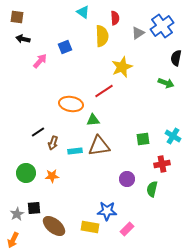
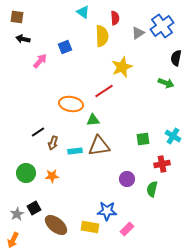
black square: rotated 24 degrees counterclockwise
brown ellipse: moved 2 px right, 1 px up
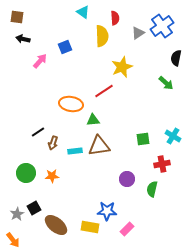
green arrow: rotated 21 degrees clockwise
orange arrow: rotated 63 degrees counterclockwise
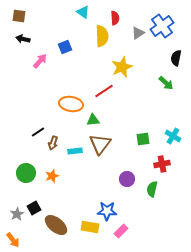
brown square: moved 2 px right, 1 px up
brown triangle: moved 1 px right, 2 px up; rotated 45 degrees counterclockwise
orange star: rotated 16 degrees counterclockwise
pink rectangle: moved 6 px left, 2 px down
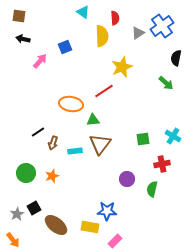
pink rectangle: moved 6 px left, 10 px down
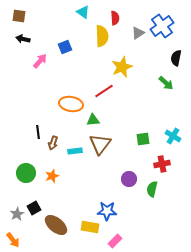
black line: rotated 64 degrees counterclockwise
purple circle: moved 2 px right
